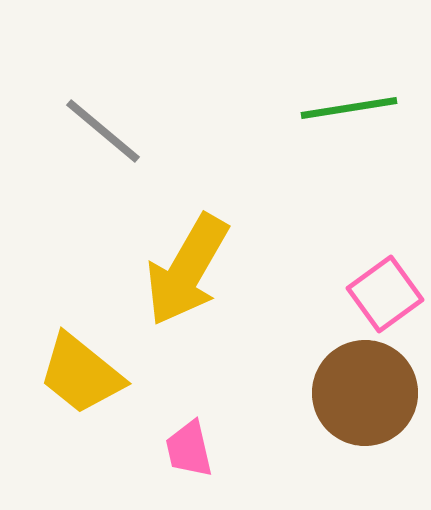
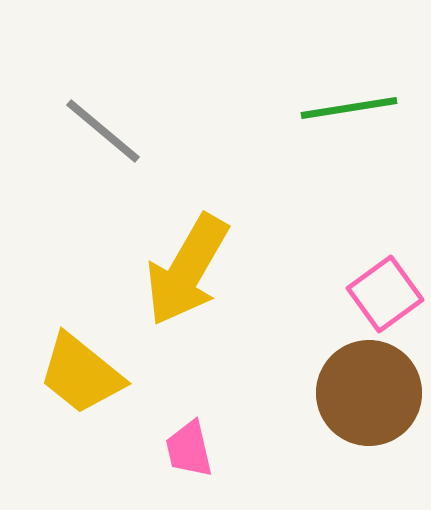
brown circle: moved 4 px right
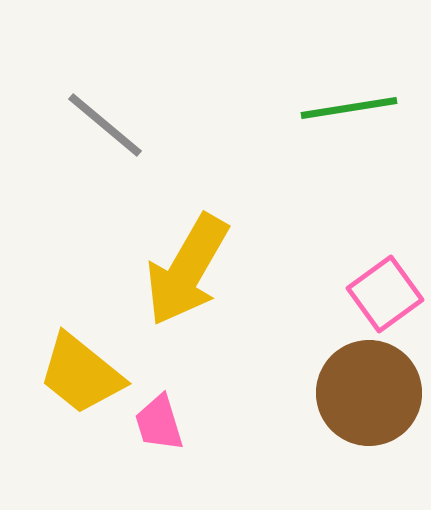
gray line: moved 2 px right, 6 px up
pink trapezoid: moved 30 px left, 26 px up; rotated 4 degrees counterclockwise
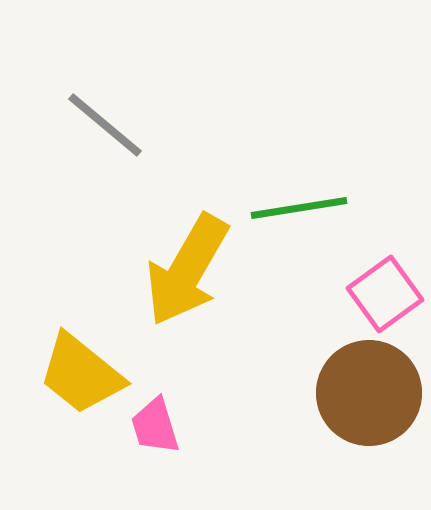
green line: moved 50 px left, 100 px down
pink trapezoid: moved 4 px left, 3 px down
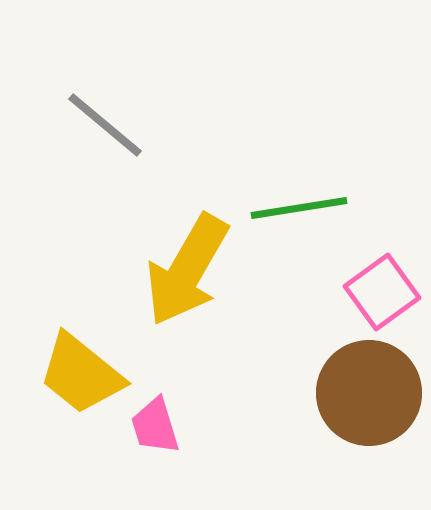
pink square: moved 3 px left, 2 px up
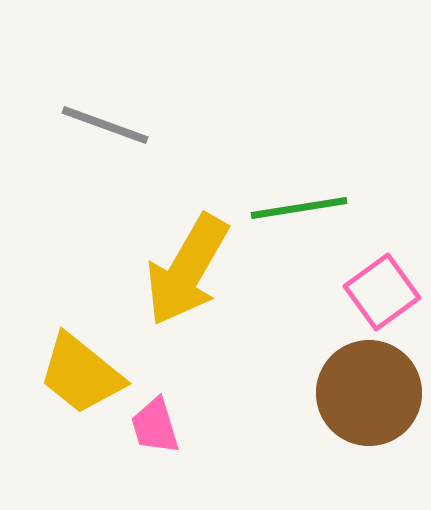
gray line: rotated 20 degrees counterclockwise
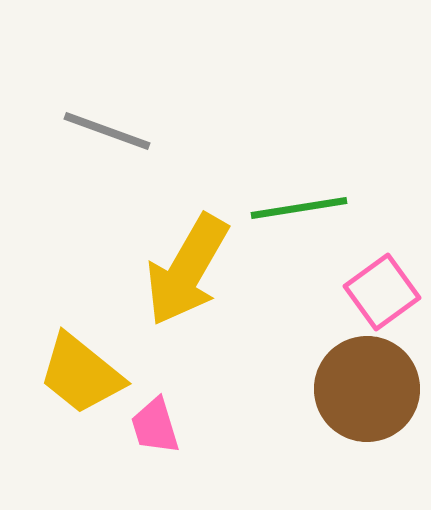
gray line: moved 2 px right, 6 px down
brown circle: moved 2 px left, 4 px up
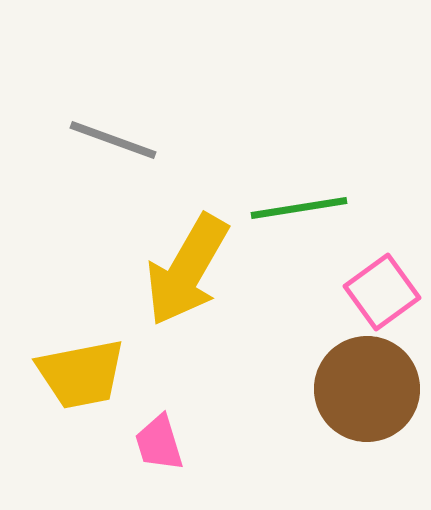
gray line: moved 6 px right, 9 px down
yellow trapezoid: rotated 50 degrees counterclockwise
pink trapezoid: moved 4 px right, 17 px down
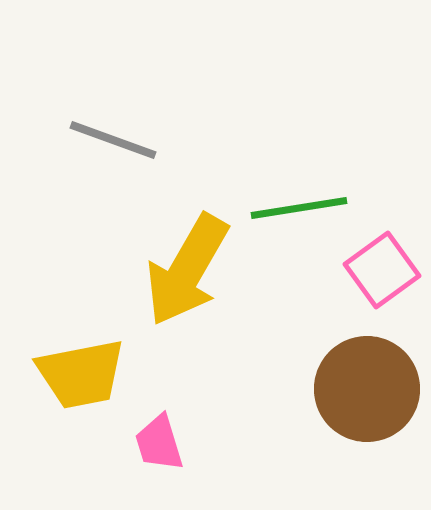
pink square: moved 22 px up
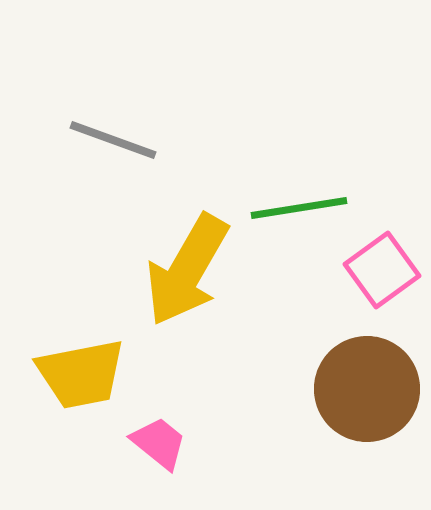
pink trapezoid: rotated 146 degrees clockwise
